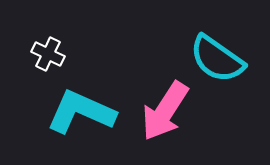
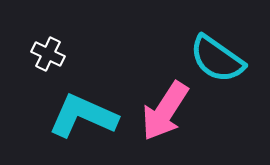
cyan L-shape: moved 2 px right, 4 px down
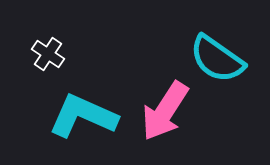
white cross: rotated 8 degrees clockwise
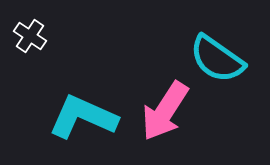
white cross: moved 18 px left, 18 px up
cyan L-shape: moved 1 px down
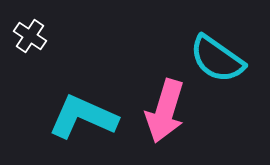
pink arrow: rotated 16 degrees counterclockwise
